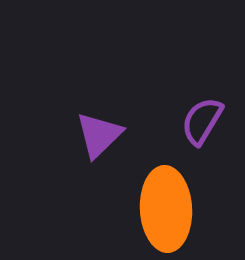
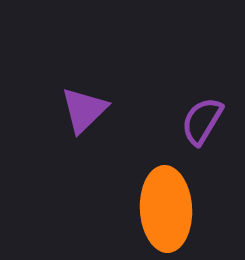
purple triangle: moved 15 px left, 25 px up
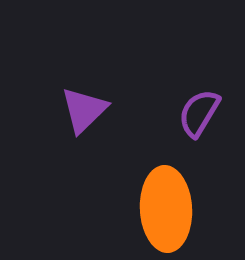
purple semicircle: moved 3 px left, 8 px up
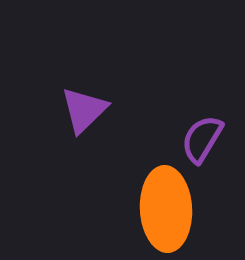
purple semicircle: moved 3 px right, 26 px down
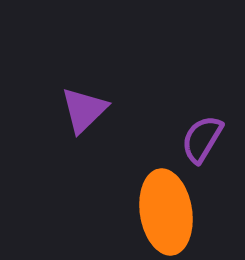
orange ellipse: moved 3 px down; rotated 6 degrees counterclockwise
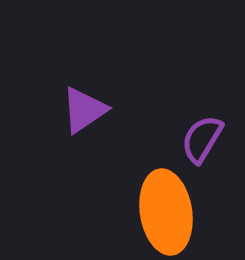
purple triangle: rotated 10 degrees clockwise
